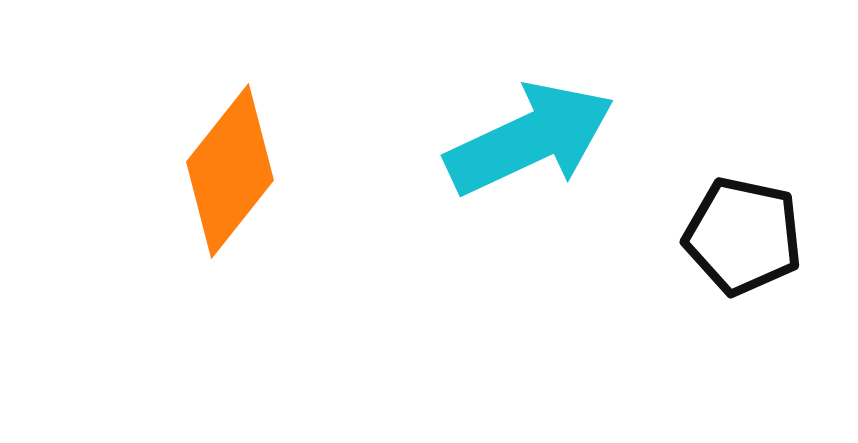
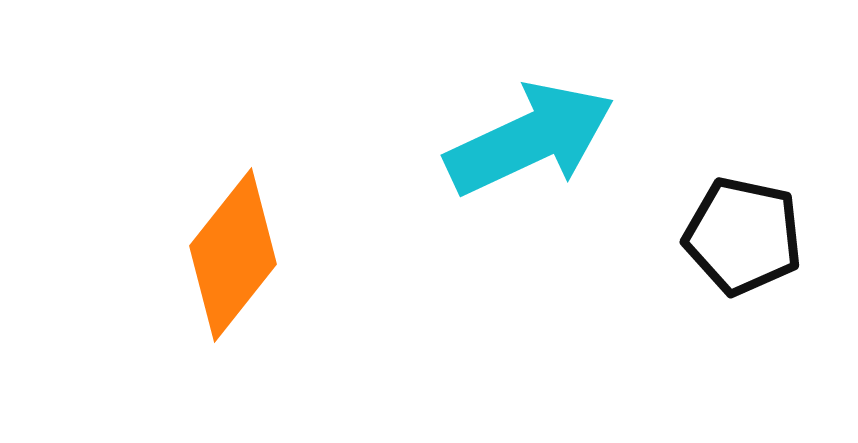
orange diamond: moved 3 px right, 84 px down
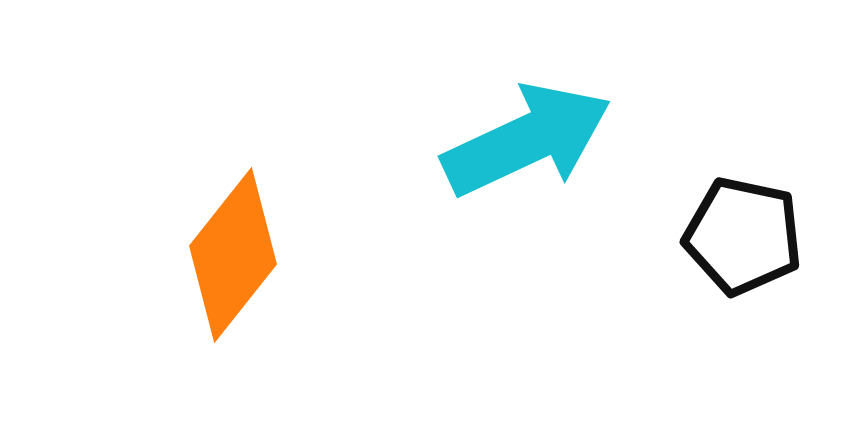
cyan arrow: moved 3 px left, 1 px down
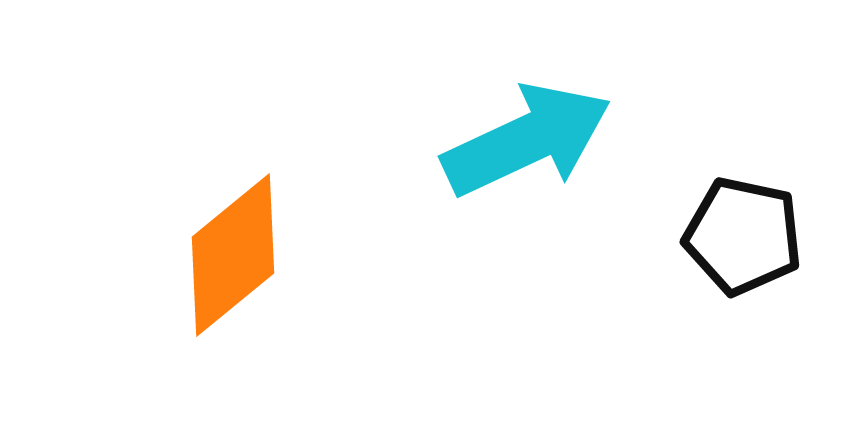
orange diamond: rotated 12 degrees clockwise
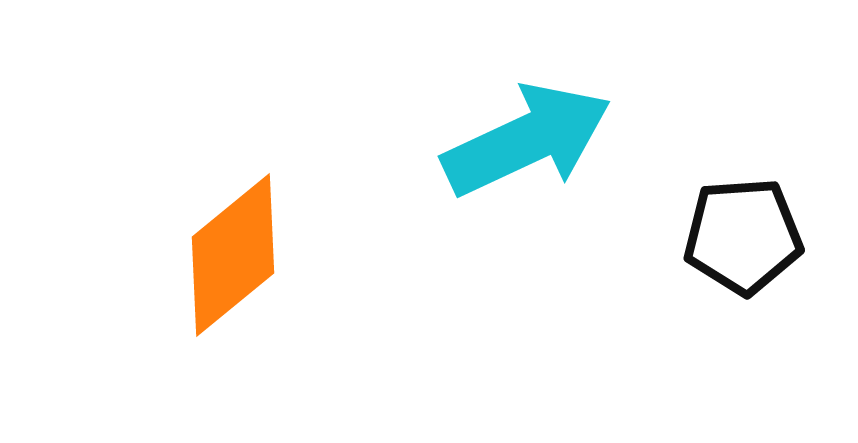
black pentagon: rotated 16 degrees counterclockwise
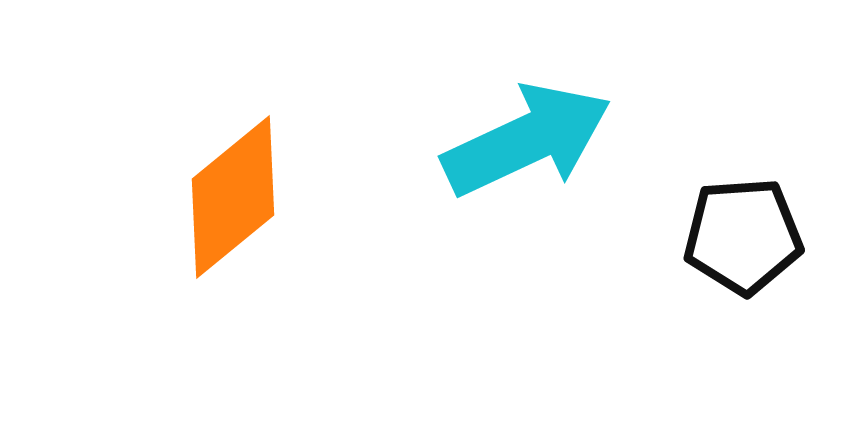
orange diamond: moved 58 px up
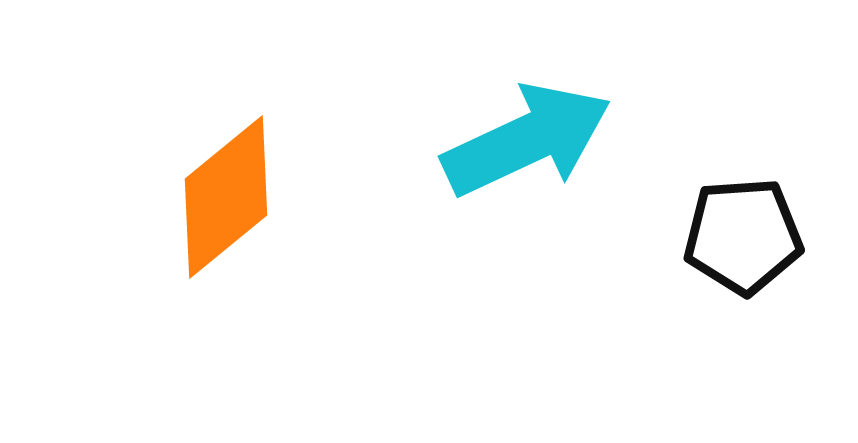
orange diamond: moved 7 px left
